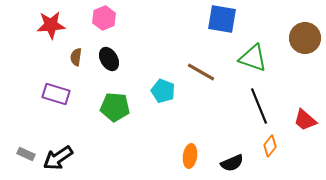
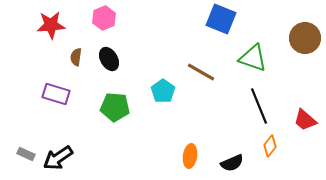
blue square: moved 1 px left; rotated 12 degrees clockwise
cyan pentagon: rotated 15 degrees clockwise
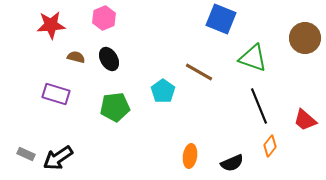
brown semicircle: rotated 96 degrees clockwise
brown line: moved 2 px left
green pentagon: rotated 12 degrees counterclockwise
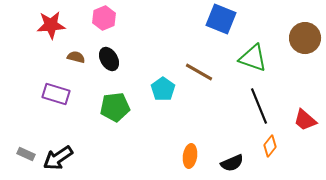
cyan pentagon: moved 2 px up
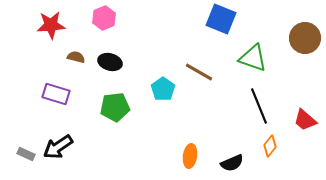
black ellipse: moved 1 px right, 3 px down; rotated 45 degrees counterclockwise
black arrow: moved 11 px up
